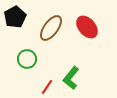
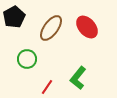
black pentagon: moved 1 px left
green L-shape: moved 7 px right
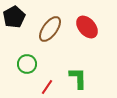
brown ellipse: moved 1 px left, 1 px down
green circle: moved 5 px down
green L-shape: rotated 140 degrees clockwise
